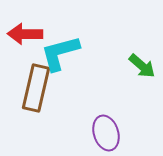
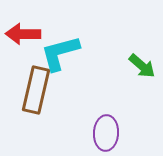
red arrow: moved 2 px left
brown rectangle: moved 2 px down
purple ellipse: rotated 20 degrees clockwise
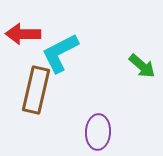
cyan L-shape: rotated 12 degrees counterclockwise
purple ellipse: moved 8 px left, 1 px up
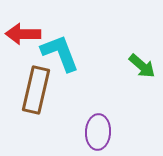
cyan L-shape: rotated 96 degrees clockwise
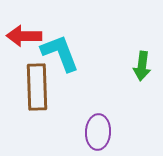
red arrow: moved 1 px right, 2 px down
green arrow: rotated 56 degrees clockwise
brown rectangle: moved 1 px right, 3 px up; rotated 15 degrees counterclockwise
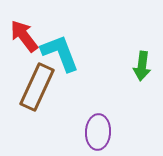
red arrow: rotated 52 degrees clockwise
brown rectangle: rotated 27 degrees clockwise
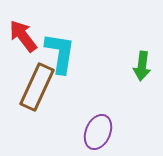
red arrow: moved 1 px left
cyan L-shape: rotated 30 degrees clockwise
purple ellipse: rotated 20 degrees clockwise
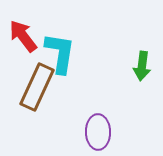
purple ellipse: rotated 24 degrees counterclockwise
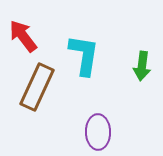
cyan L-shape: moved 24 px right, 2 px down
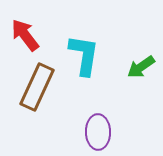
red arrow: moved 2 px right, 1 px up
green arrow: moved 1 px left, 1 px down; rotated 48 degrees clockwise
